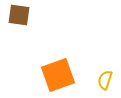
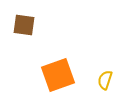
brown square: moved 5 px right, 10 px down
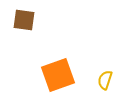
brown square: moved 5 px up
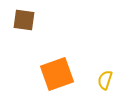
orange square: moved 1 px left, 1 px up
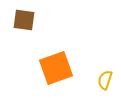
orange square: moved 1 px left, 6 px up
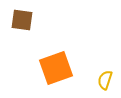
brown square: moved 2 px left
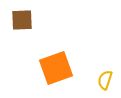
brown square: rotated 10 degrees counterclockwise
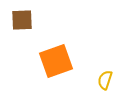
orange square: moved 7 px up
